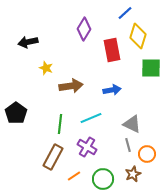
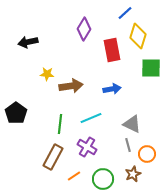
yellow star: moved 1 px right, 6 px down; rotated 16 degrees counterclockwise
blue arrow: moved 1 px up
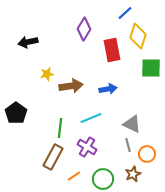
yellow star: rotated 16 degrees counterclockwise
blue arrow: moved 4 px left
green line: moved 4 px down
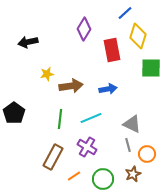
black pentagon: moved 2 px left
green line: moved 9 px up
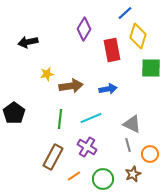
orange circle: moved 3 px right
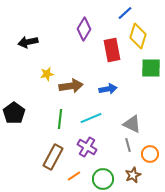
brown star: moved 1 px down
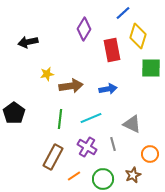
blue line: moved 2 px left
gray line: moved 15 px left, 1 px up
